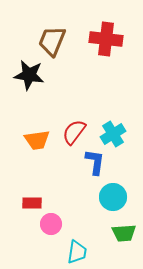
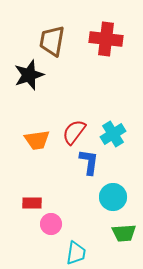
brown trapezoid: rotated 12 degrees counterclockwise
black star: rotated 28 degrees counterclockwise
blue L-shape: moved 6 px left
cyan trapezoid: moved 1 px left, 1 px down
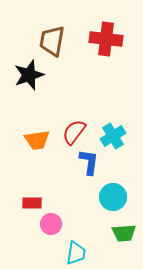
cyan cross: moved 2 px down
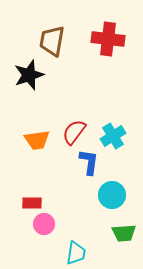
red cross: moved 2 px right
cyan circle: moved 1 px left, 2 px up
pink circle: moved 7 px left
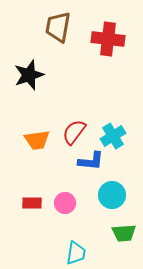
brown trapezoid: moved 6 px right, 14 px up
blue L-shape: moved 2 px right, 1 px up; rotated 88 degrees clockwise
pink circle: moved 21 px right, 21 px up
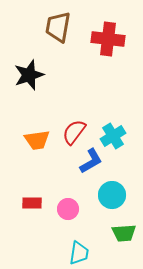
blue L-shape: rotated 36 degrees counterclockwise
pink circle: moved 3 px right, 6 px down
cyan trapezoid: moved 3 px right
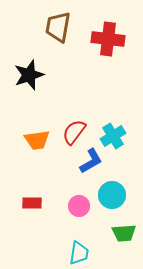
pink circle: moved 11 px right, 3 px up
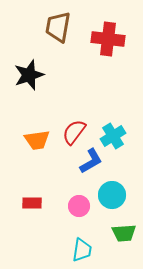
cyan trapezoid: moved 3 px right, 3 px up
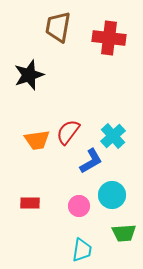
red cross: moved 1 px right, 1 px up
red semicircle: moved 6 px left
cyan cross: rotated 10 degrees counterclockwise
red rectangle: moved 2 px left
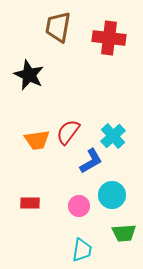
black star: rotated 28 degrees counterclockwise
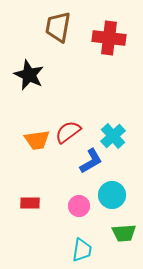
red semicircle: rotated 16 degrees clockwise
